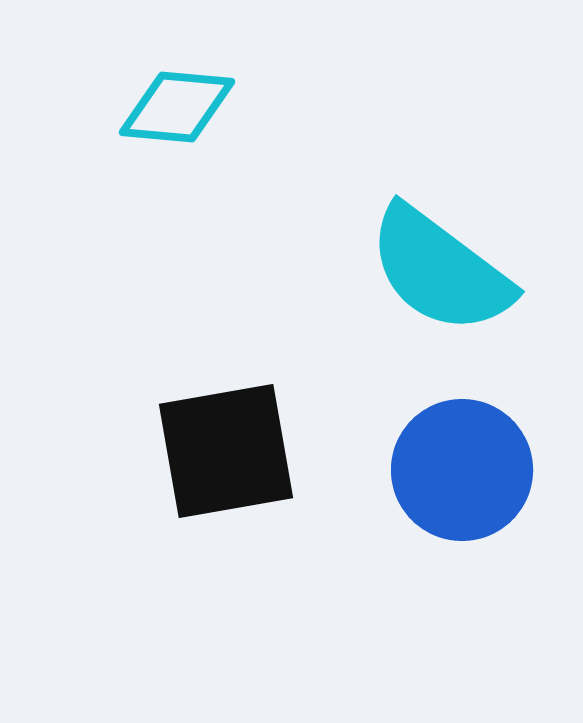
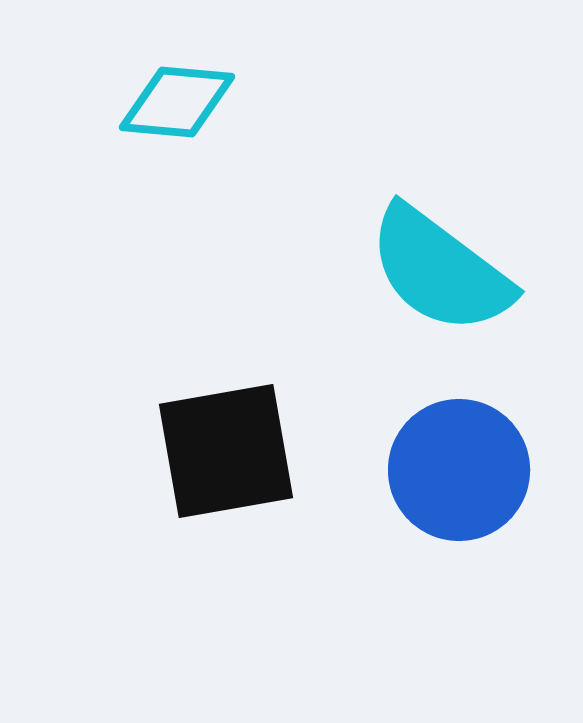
cyan diamond: moved 5 px up
blue circle: moved 3 px left
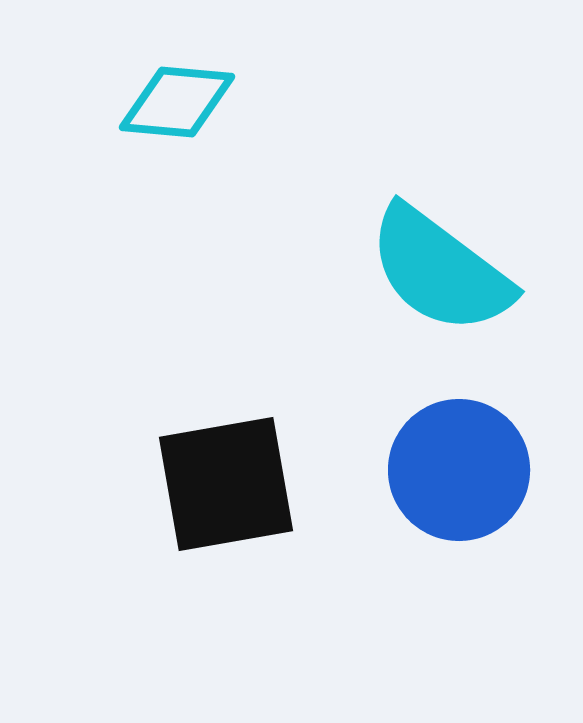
black square: moved 33 px down
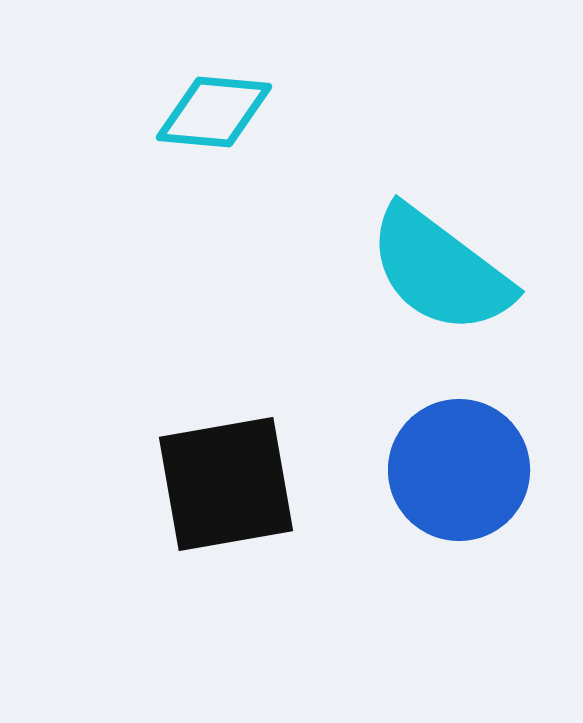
cyan diamond: moved 37 px right, 10 px down
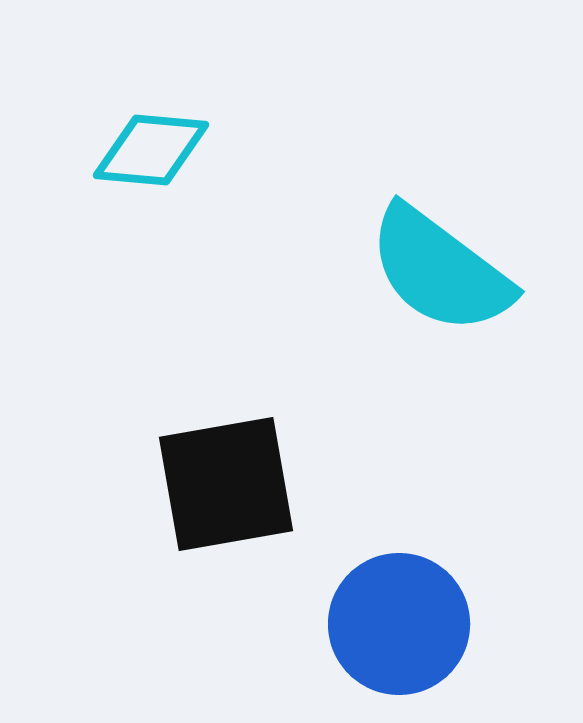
cyan diamond: moved 63 px left, 38 px down
blue circle: moved 60 px left, 154 px down
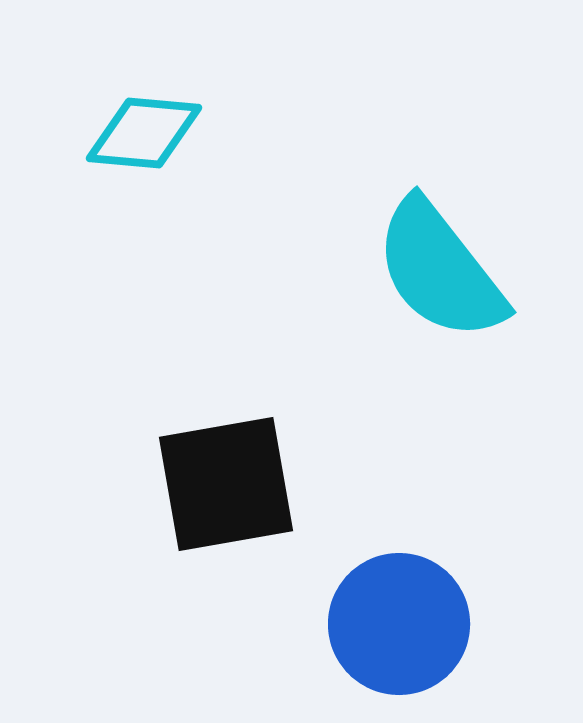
cyan diamond: moved 7 px left, 17 px up
cyan semicircle: rotated 15 degrees clockwise
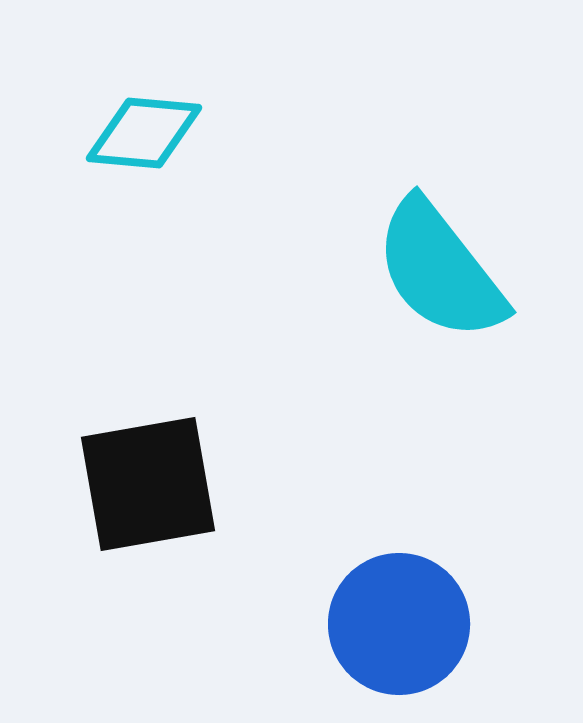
black square: moved 78 px left
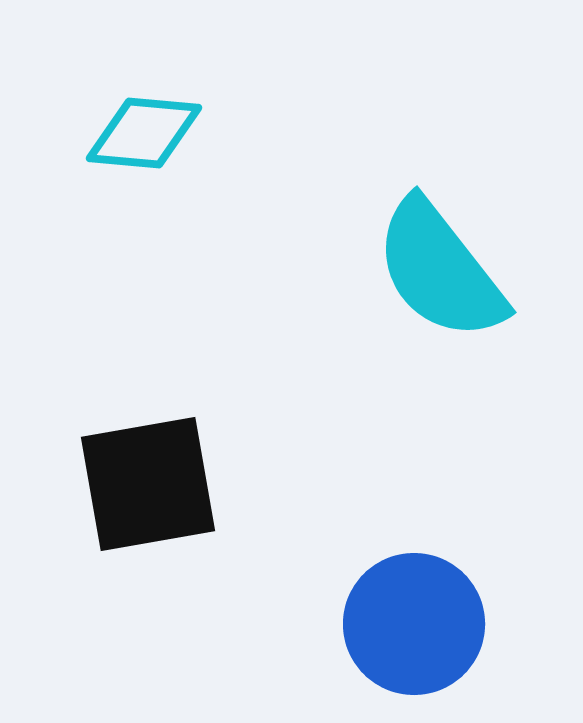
blue circle: moved 15 px right
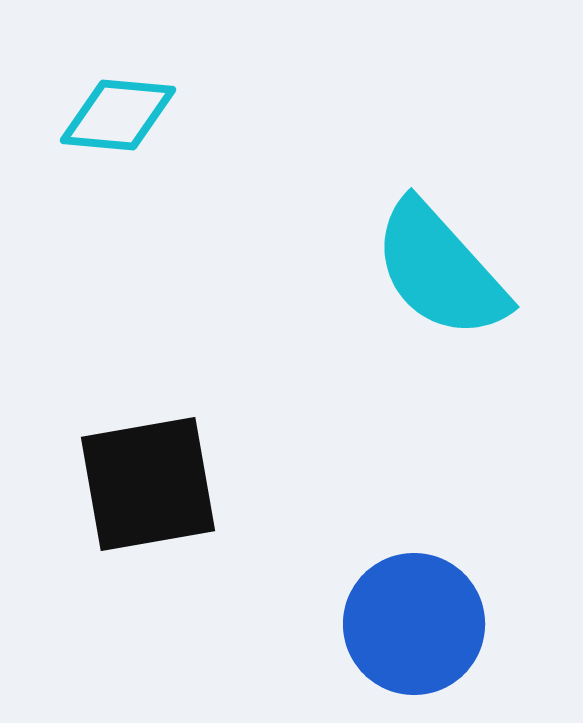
cyan diamond: moved 26 px left, 18 px up
cyan semicircle: rotated 4 degrees counterclockwise
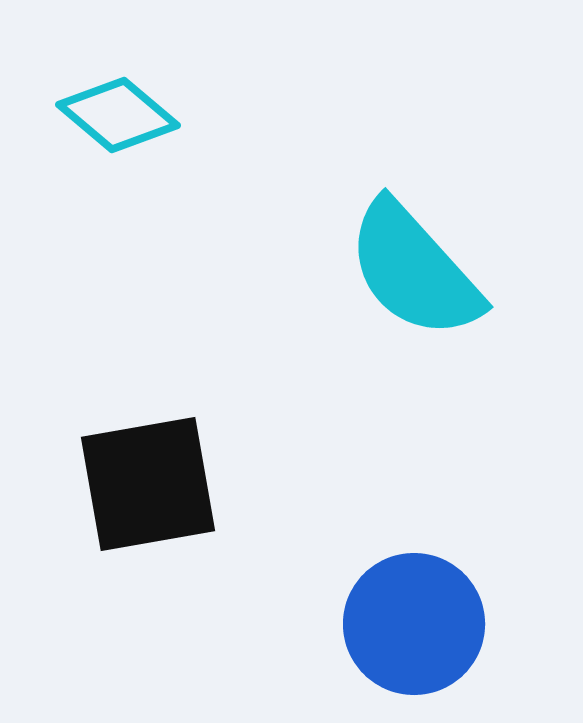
cyan diamond: rotated 35 degrees clockwise
cyan semicircle: moved 26 px left
